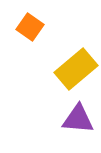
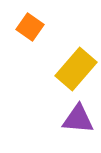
yellow rectangle: rotated 9 degrees counterclockwise
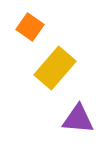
yellow rectangle: moved 21 px left, 1 px up
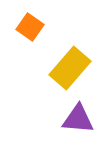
yellow rectangle: moved 15 px right
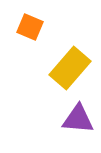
orange square: rotated 12 degrees counterclockwise
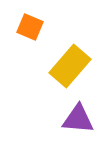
yellow rectangle: moved 2 px up
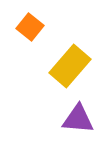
orange square: rotated 16 degrees clockwise
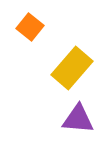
yellow rectangle: moved 2 px right, 2 px down
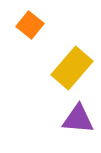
orange square: moved 2 px up
